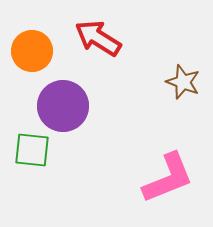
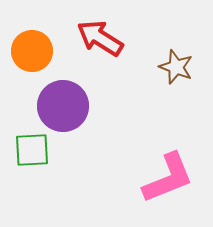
red arrow: moved 2 px right
brown star: moved 7 px left, 15 px up
green square: rotated 9 degrees counterclockwise
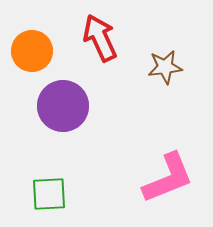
red arrow: rotated 33 degrees clockwise
brown star: moved 11 px left; rotated 28 degrees counterclockwise
green square: moved 17 px right, 44 px down
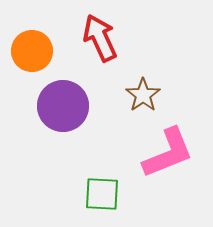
brown star: moved 22 px left, 28 px down; rotated 28 degrees counterclockwise
pink L-shape: moved 25 px up
green square: moved 53 px right; rotated 6 degrees clockwise
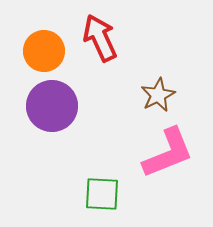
orange circle: moved 12 px right
brown star: moved 15 px right; rotated 8 degrees clockwise
purple circle: moved 11 px left
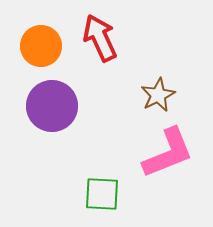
orange circle: moved 3 px left, 5 px up
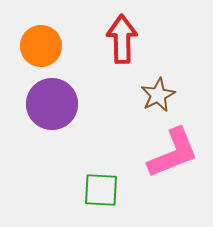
red arrow: moved 22 px right, 1 px down; rotated 24 degrees clockwise
purple circle: moved 2 px up
pink L-shape: moved 5 px right
green square: moved 1 px left, 4 px up
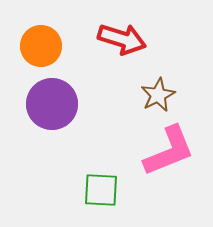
red arrow: rotated 108 degrees clockwise
pink L-shape: moved 4 px left, 2 px up
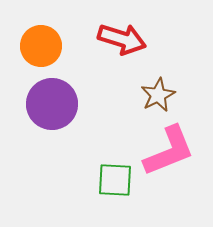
green square: moved 14 px right, 10 px up
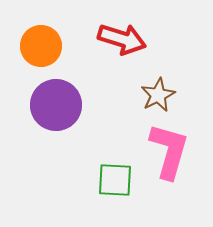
purple circle: moved 4 px right, 1 px down
pink L-shape: rotated 52 degrees counterclockwise
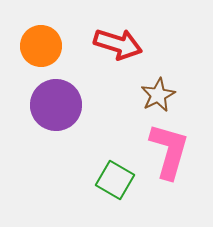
red arrow: moved 4 px left, 5 px down
green square: rotated 27 degrees clockwise
